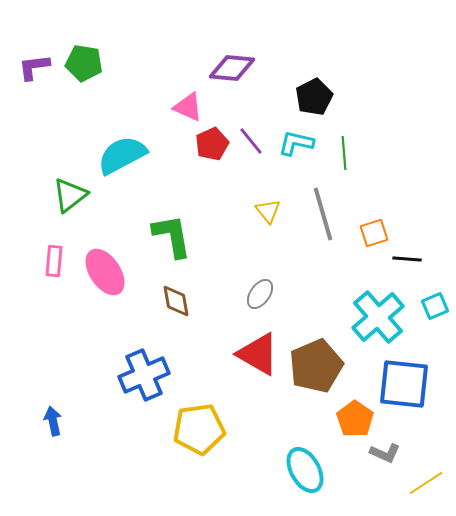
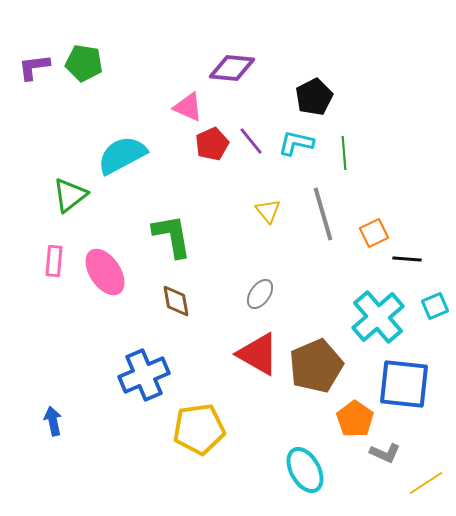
orange square: rotated 8 degrees counterclockwise
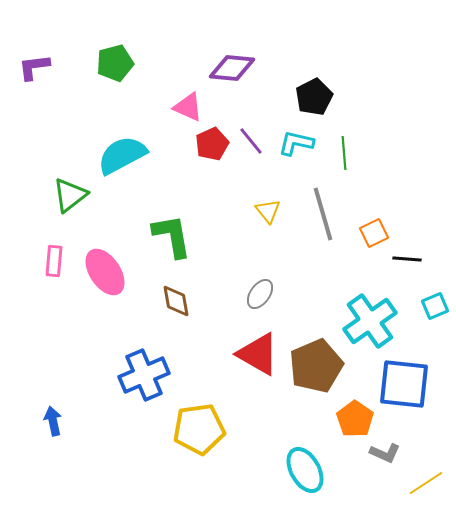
green pentagon: moved 31 px right; rotated 24 degrees counterclockwise
cyan cross: moved 8 px left, 4 px down; rotated 6 degrees clockwise
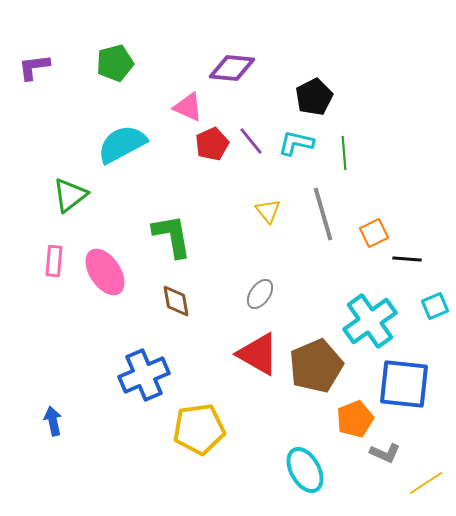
cyan semicircle: moved 11 px up
orange pentagon: rotated 15 degrees clockwise
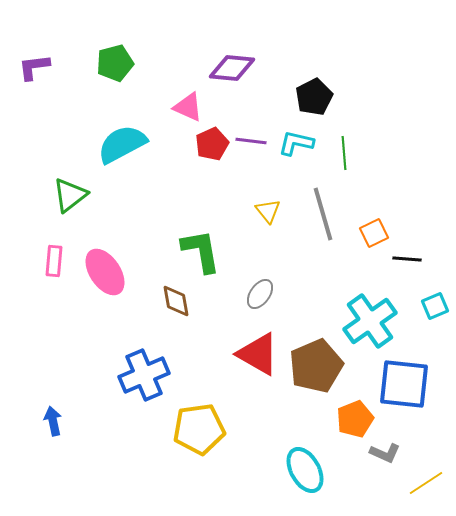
purple line: rotated 44 degrees counterclockwise
green L-shape: moved 29 px right, 15 px down
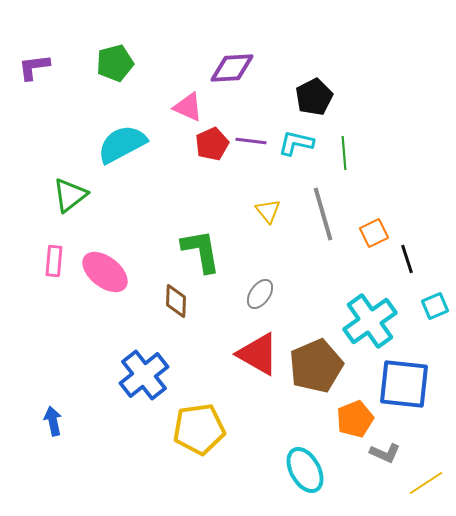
purple diamond: rotated 9 degrees counterclockwise
black line: rotated 68 degrees clockwise
pink ellipse: rotated 18 degrees counterclockwise
brown diamond: rotated 12 degrees clockwise
blue cross: rotated 15 degrees counterclockwise
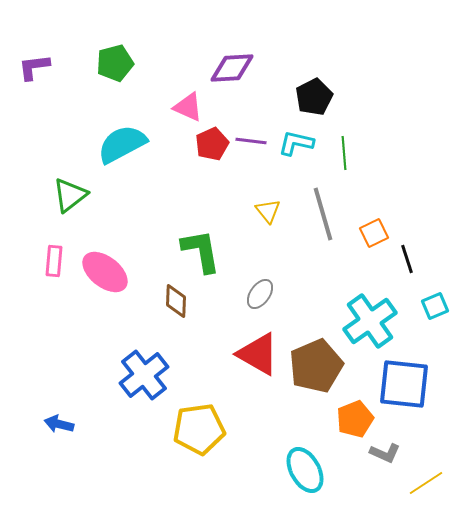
blue arrow: moved 6 px right, 3 px down; rotated 64 degrees counterclockwise
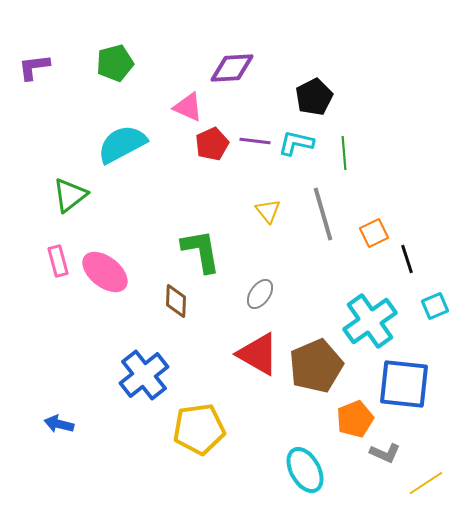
purple line: moved 4 px right
pink rectangle: moved 4 px right; rotated 20 degrees counterclockwise
